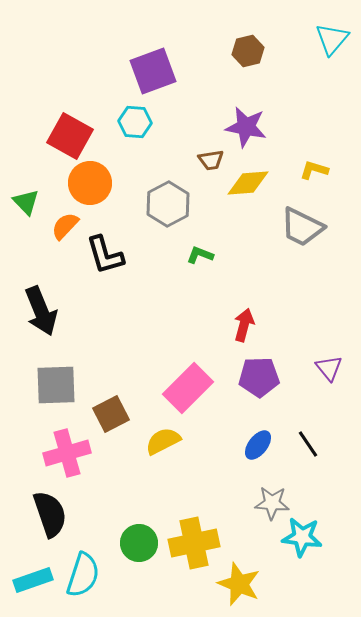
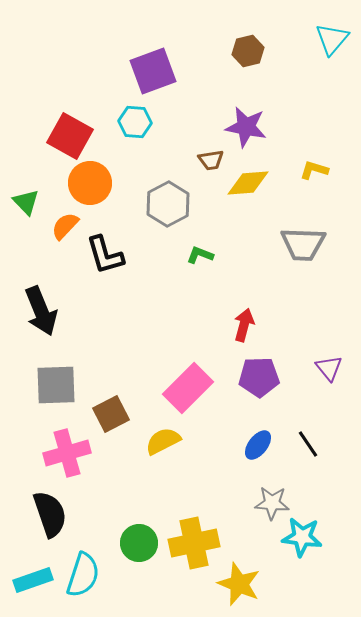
gray trapezoid: moved 1 px right, 17 px down; rotated 24 degrees counterclockwise
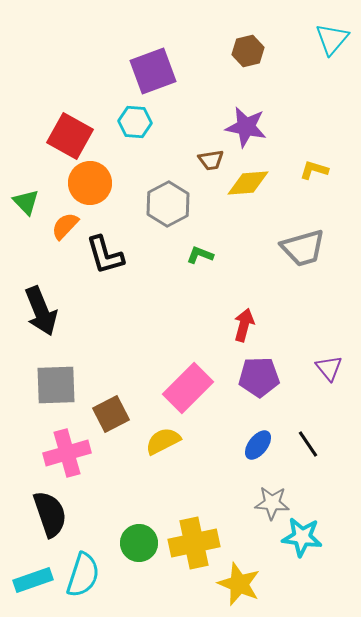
gray trapezoid: moved 4 px down; rotated 18 degrees counterclockwise
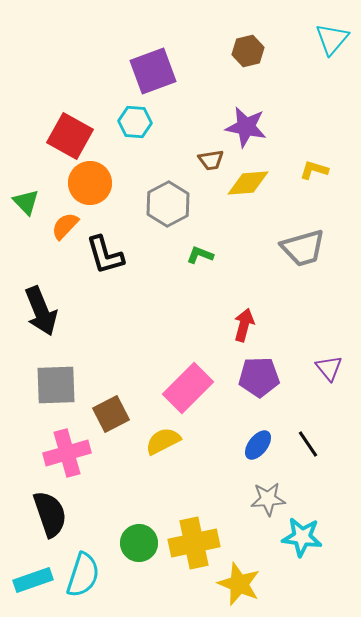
gray star: moved 4 px left, 4 px up; rotated 8 degrees counterclockwise
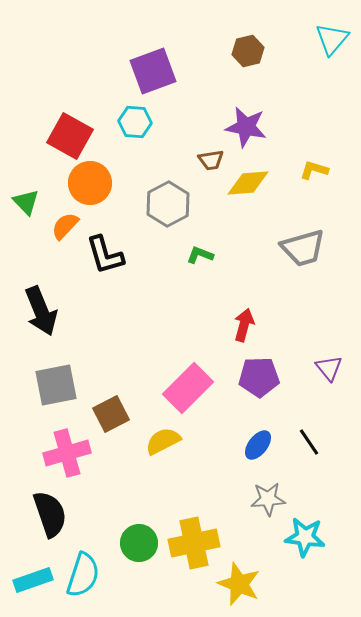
gray square: rotated 9 degrees counterclockwise
black line: moved 1 px right, 2 px up
cyan star: moved 3 px right
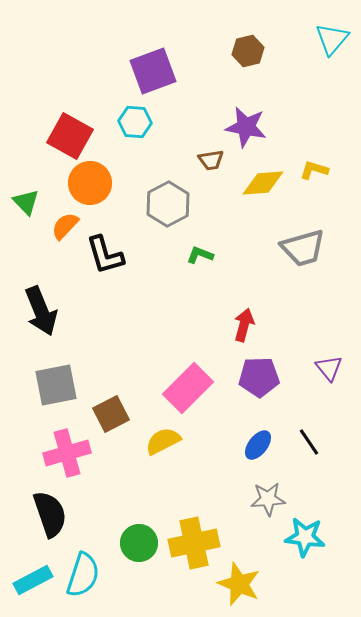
yellow diamond: moved 15 px right
cyan rectangle: rotated 9 degrees counterclockwise
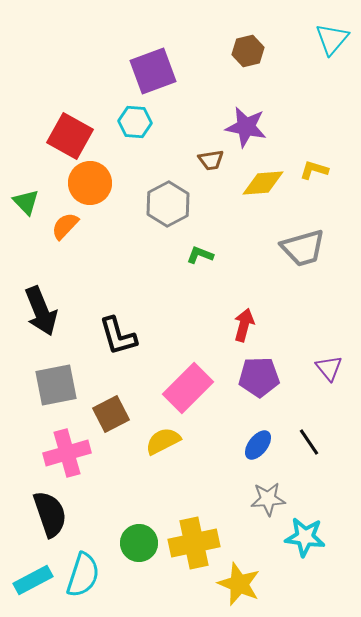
black L-shape: moved 13 px right, 81 px down
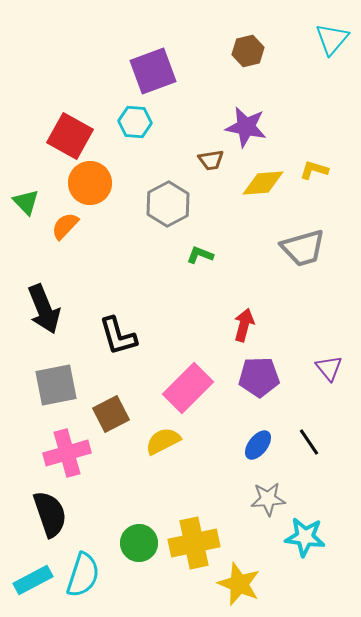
black arrow: moved 3 px right, 2 px up
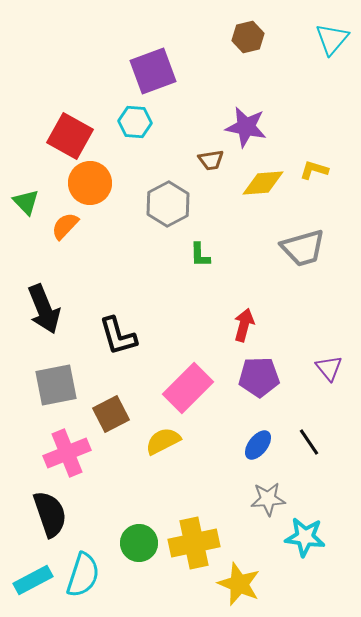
brown hexagon: moved 14 px up
green L-shape: rotated 112 degrees counterclockwise
pink cross: rotated 6 degrees counterclockwise
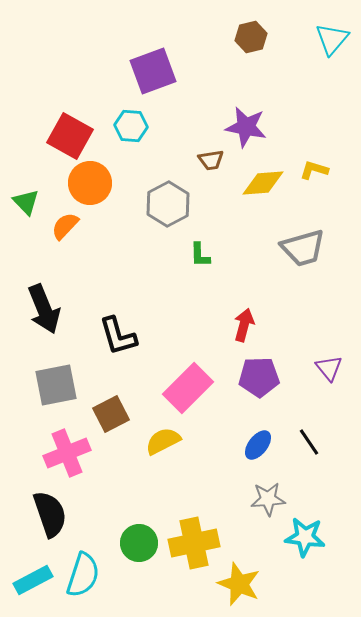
brown hexagon: moved 3 px right
cyan hexagon: moved 4 px left, 4 px down
